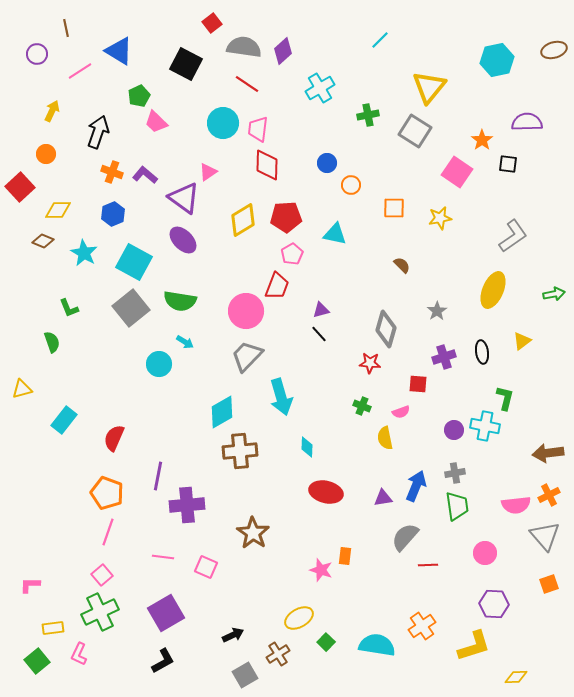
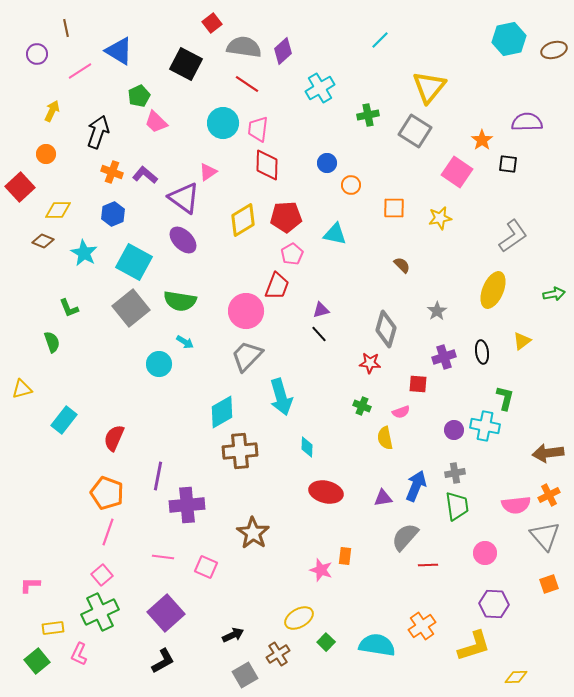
cyan hexagon at (497, 60): moved 12 px right, 21 px up
purple square at (166, 613): rotated 12 degrees counterclockwise
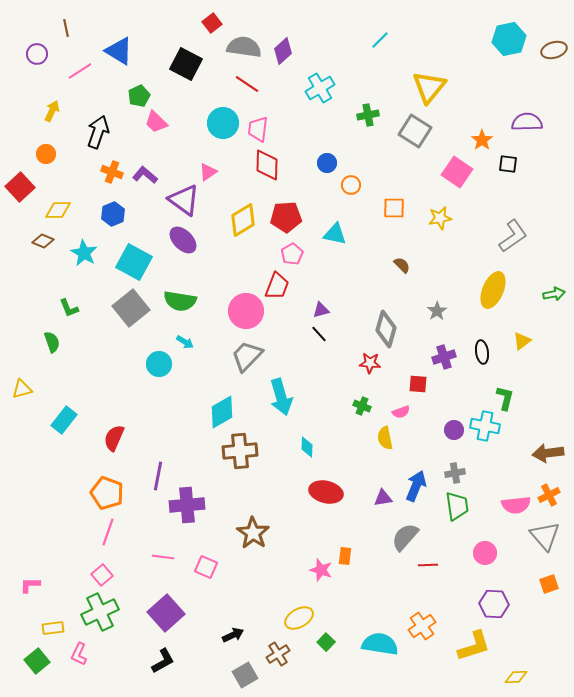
purple triangle at (184, 198): moved 2 px down
cyan semicircle at (377, 645): moved 3 px right, 1 px up
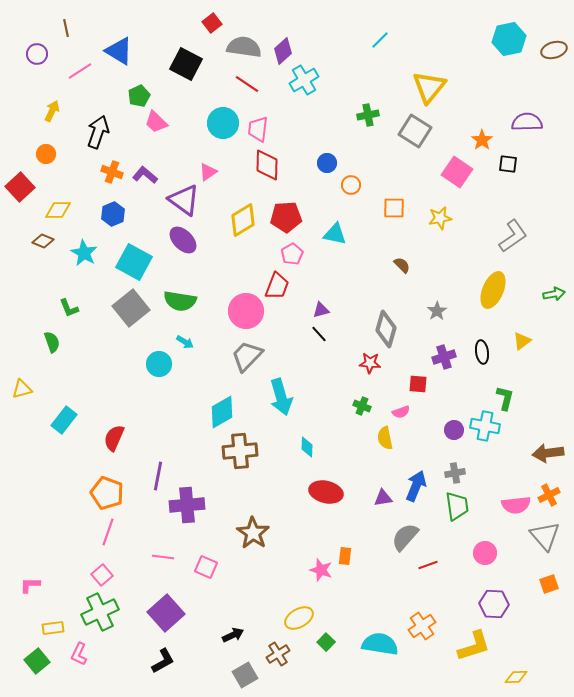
cyan cross at (320, 88): moved 16 px left, 8 px up
red line at (428, 565): rotated 18 degrees counterclockwise
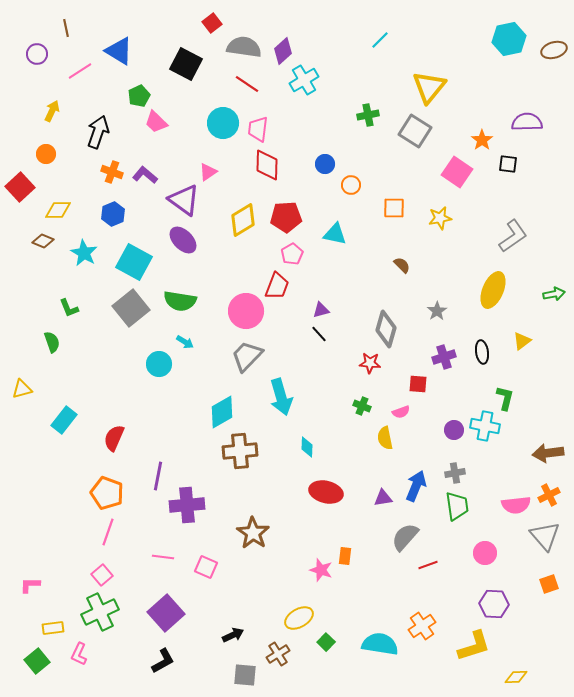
blue circle at (327, 163): moved 2 px left, 1 px down
gray square at (245, 675): rotated 35 degrees clockwise
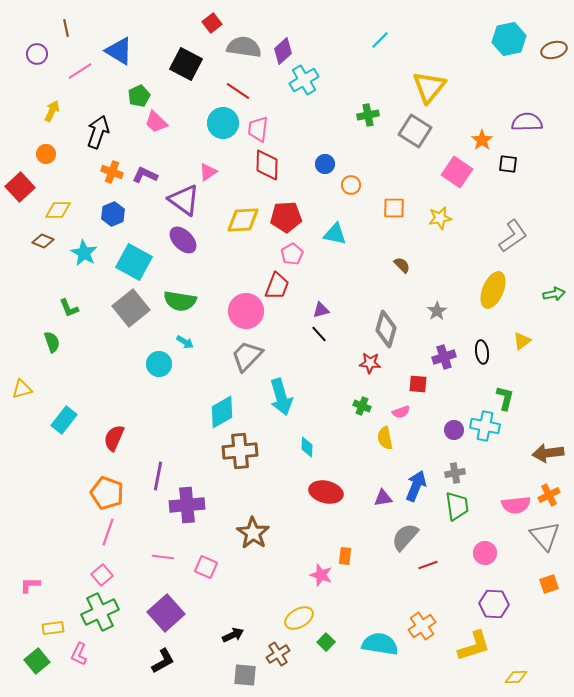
red line at (247, 84): moved 9 px left, 7 px down
purple L-shape at (145, 175): rotated 15 degrees counterclockwise
yellow diamond at (243, 220): rotated 28 degrees clockwise
pink star at (321, 570): moved 5 px down
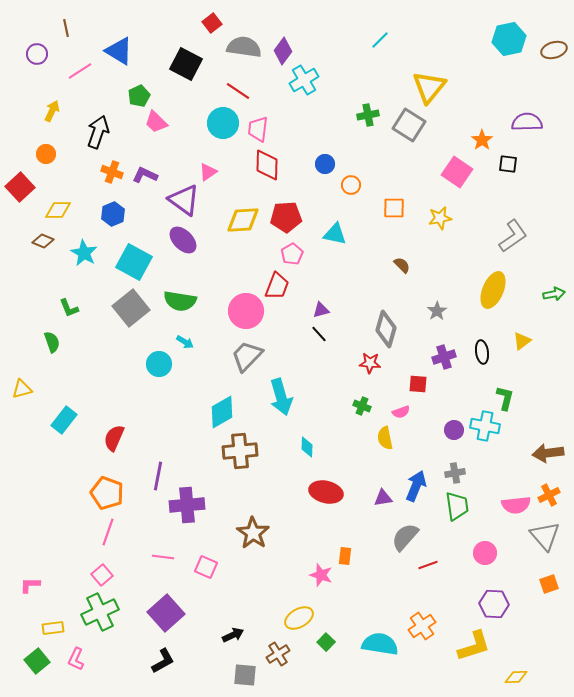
purple diamond at (283, 51): rotated 12 degrees counterclockwise
gray square at (415, 131): moved 6 px left, 6 px up
pink L-shape at (79, 654): moved 3 px left, 5 px down
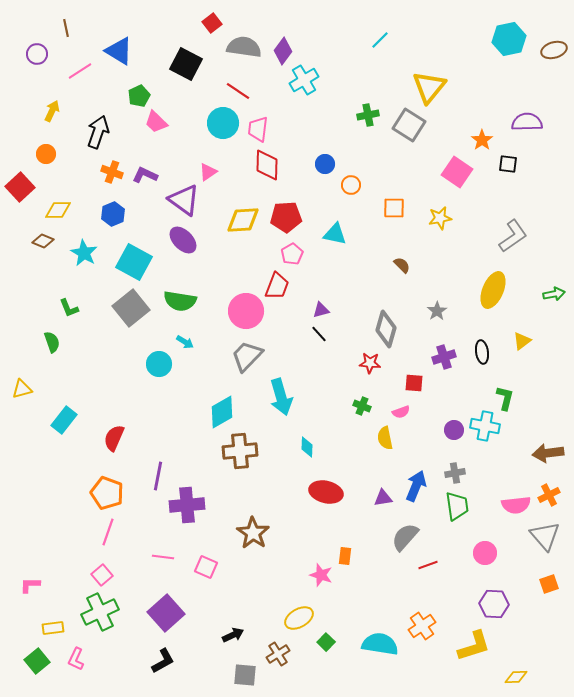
red square at (418, 384): moved 4 px left, 1 px up
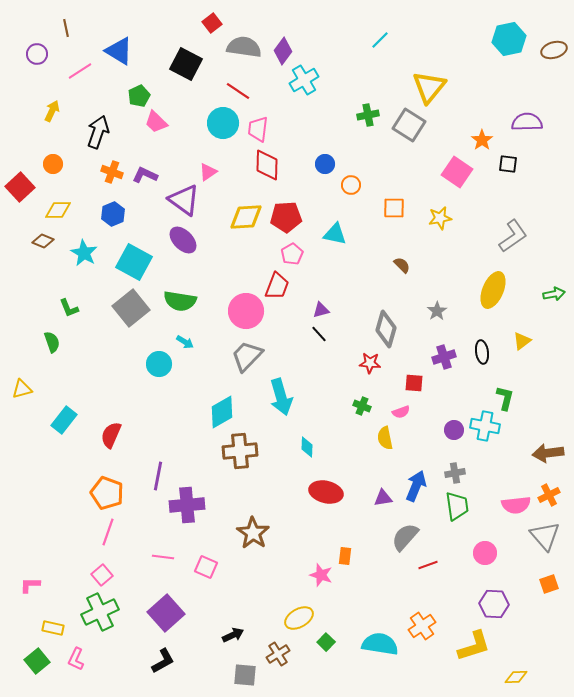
orange circle at (46, 154): moved 7 px right, 10 px down
yellow diamond at (243, 220): moved 3 px right, 3 px up
red semicircle at (114, 438): moved 3 px left, 3 px up
yellow rectangle at (53, 628): rotated 20 degrees clockwise
